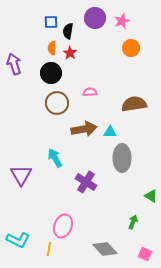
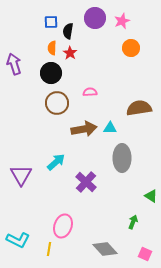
brown semicircle: moved 5 px right, 4 px down
cyan triangle: moved 4 px up
cyan arrow: moved 1 px right, 4 px down; rotated 78 degrees clockwise
purple cross: rotated 10 degrees clockwise
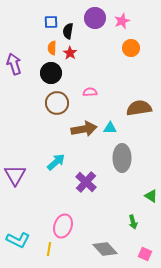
purple triangle: moved 6 px left
green arrow: rotated 144 degrees clockwise
